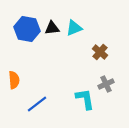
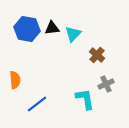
cyan triangle: moved 1 px left, 6 px down; rotated 24 degrees counterclockwise
brown cross: moved 3 px left, 3 px down
orange semicircle: moved 1 px right
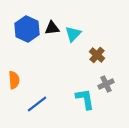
blue hexagon: rotated 15 degrees clockwise
orange semicircle: moved 1 px left
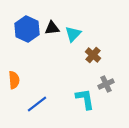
brown cross: moved 4 px left
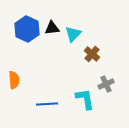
brown cross: moved 1 px left, 1 px up
blue line: moved 10 px right; rotated 35 degrees clockwise
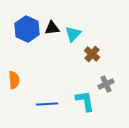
cyan L-shape: moved 2 px down
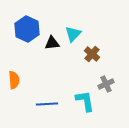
black triangle: moved 15 px down
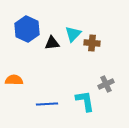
brown cross: moved 11 px up; rotated 35 degrees counterclockwise
orange semicircle: rotated 84 degrees counterclockwise
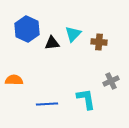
brown cross: moved 7 px right, 1 px up
gray cross: moved 5 px right, 3 px up
cyan L-shape: moved 1 px right, 2 px up
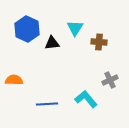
cyan triangle: moved 2 px right, 6 px up; rotated 12 degrees counterclockwise
gray cross: moved 1 px left, 1 px up
cyan L-shape: rotated 30 degrees counterclockwise
